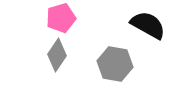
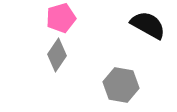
gray hexagon: moved 6 px right, 21 px down
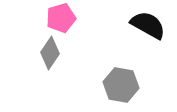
gray diamond: moved 7 px left, 2 px up
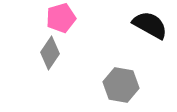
black semicircle: moved 2 px right
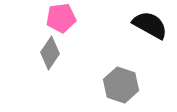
pink pentagon: rotated 8 degrees clockwise
gray hexagon: rotated 8 degrees clockwise
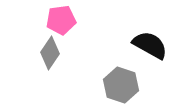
pink pentagon: moved 2 px down
black semicircle: moved 20 px down
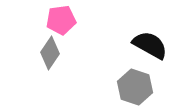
gray hexagon: moved 14 px right, 2 px down
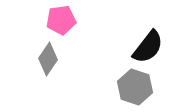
black semicircle: moved 2 px left, 2 px down; rotated 99 degrees clockwise
gray diamond: moved 2 px left, 6 px down
